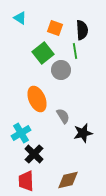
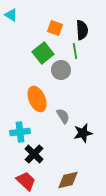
cyan triangle: moved 9 px left, 3 px up
cyan cross: moved 1 px left, 1 px up; rotated 24 degrees clockwise
red trapezoid: rotated 135 degrees clockwise
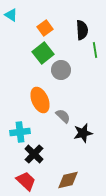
orange square: moved 10 px left; rotated 35 degrees clockwise
green line: moved 20 px right, 1 px up
orange ellipse: moved 3 px right, 1 px down
gray semicircle: rotated 14 degrees counterclockwise
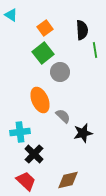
gray circle: moved 1 px left, 2 px down
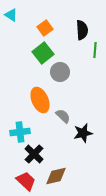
green line: rotated 14 degrees clockwise
brown diamond: moved 12 px left, 4 px up
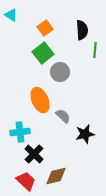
black star: moved 2 px right, 1 px down
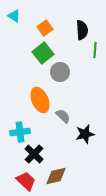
cyan triangle: moved 3 px right, 1 px down
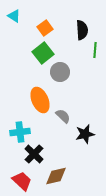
red trapezoid: moved 4 px left
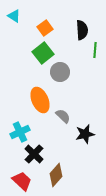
cyan cross: rotated 18 degrees counterclockwise
brown diamond: moved 1 px up; rotated 35 degrees counterclockwise
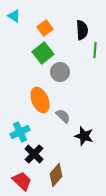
black star: moved 1 px left, 2 px down; rotated 30 degrees clockwise
